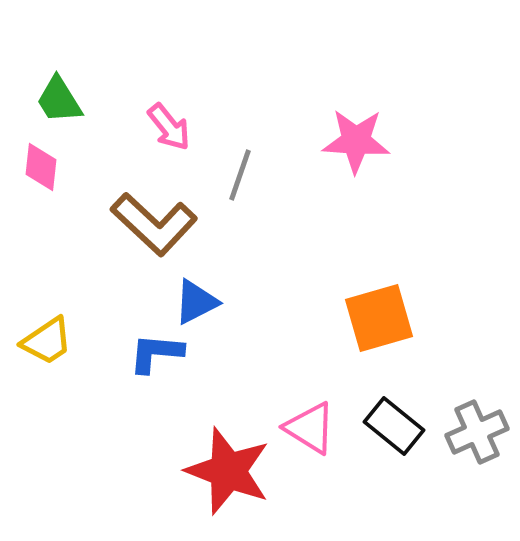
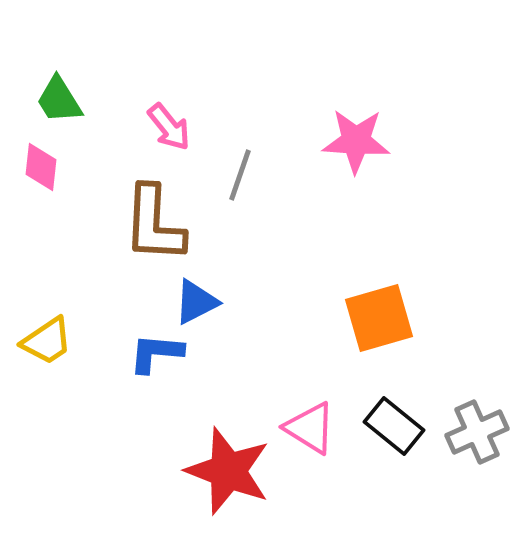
brown L-shape: rotated 50 degrees clockwise
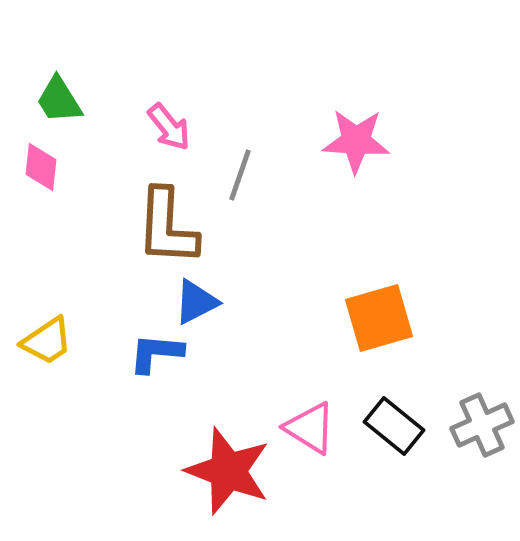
brown L-shape: moved 13 px right, 3 px down
gray cross: moved 5 px right, 7 px up
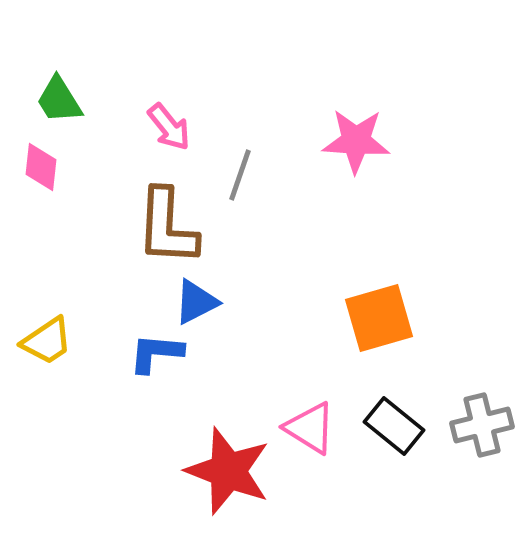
gray cross: rotated 10 degrees clockwise
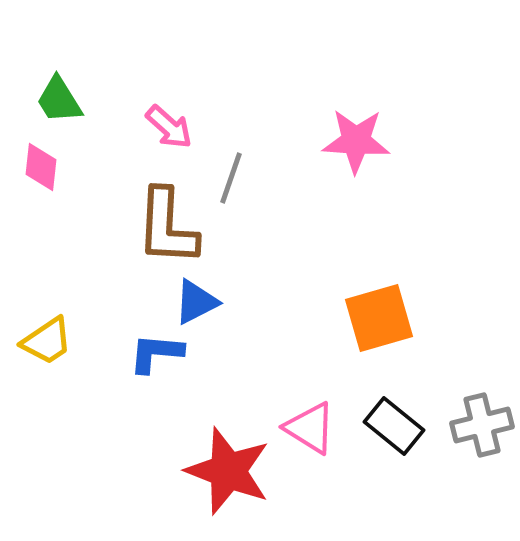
pink arrow: rotated 9 degrees counterclockwise
gray line: moved 9 px left, 3 px down
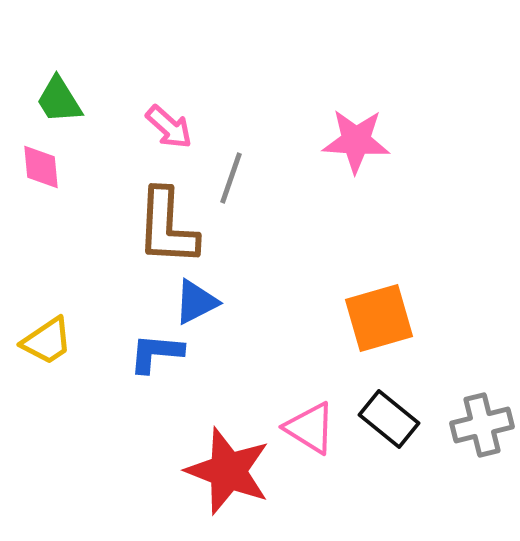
pink diamond: rotated 12 degrees counterclockwise
black rectangle: moved 5 px left, 7 px up
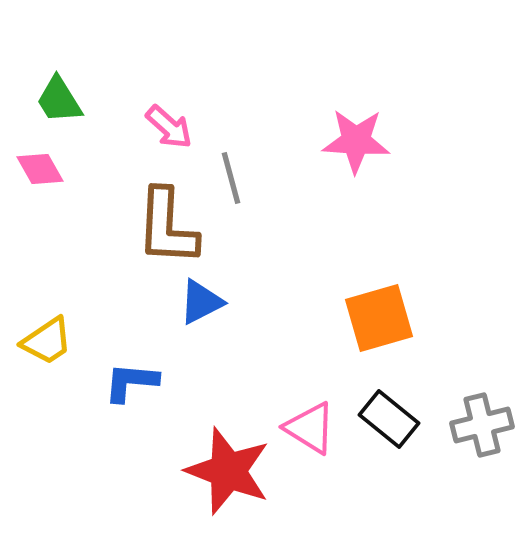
pink diamond: moved 1 px left, 2 px down; rotated 24 degrees counterclockwise
gray line: rotated 34 degrees counterclockwise
blue triangle: moved 5 px right
blue L-shape: moved 25 px left, 29 px down
